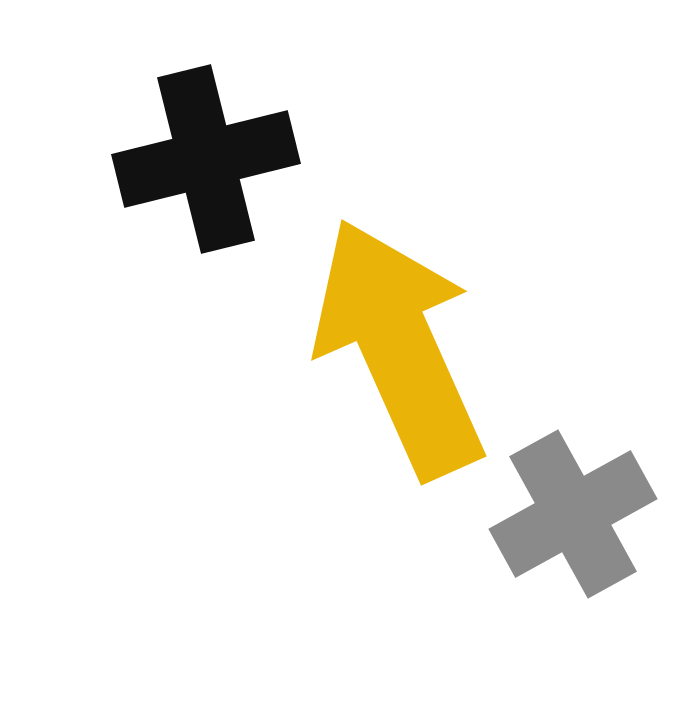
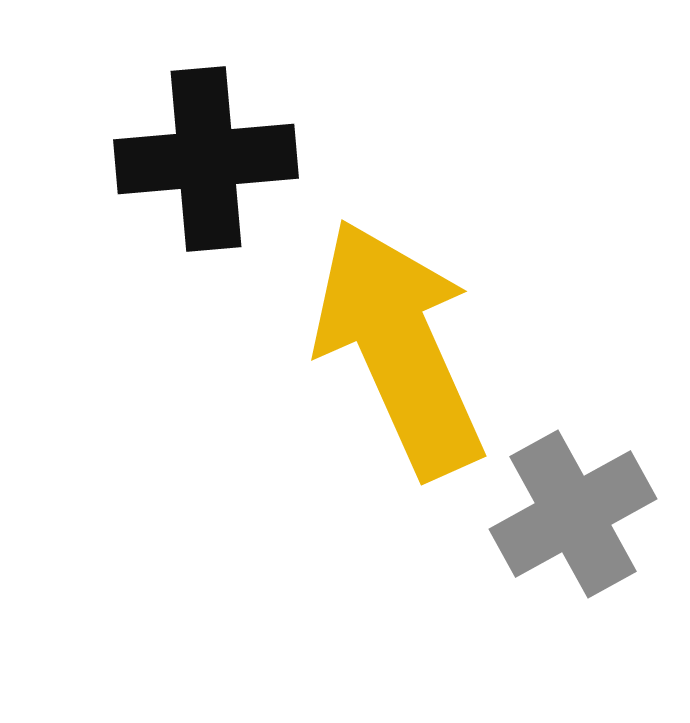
black cross: rotated 9 degrees clockwise
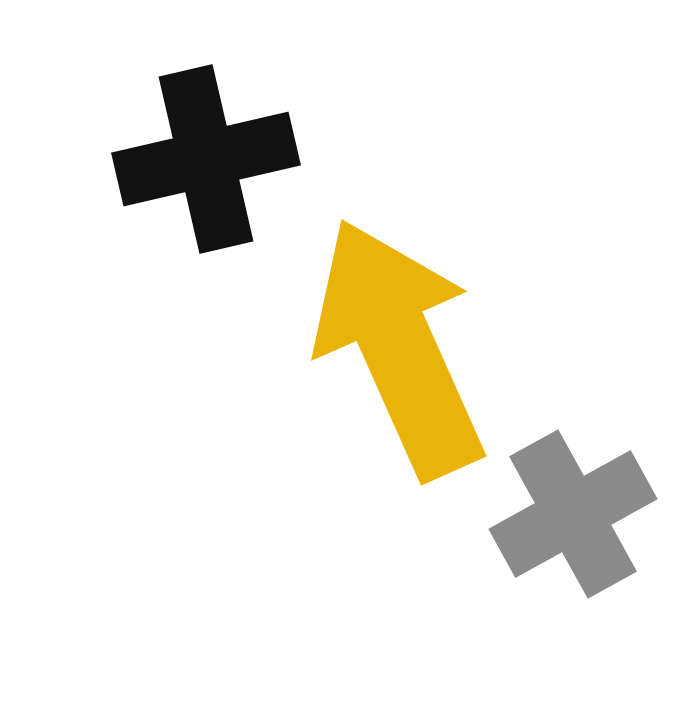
black cross: rotated 8 degrees counterclockwise
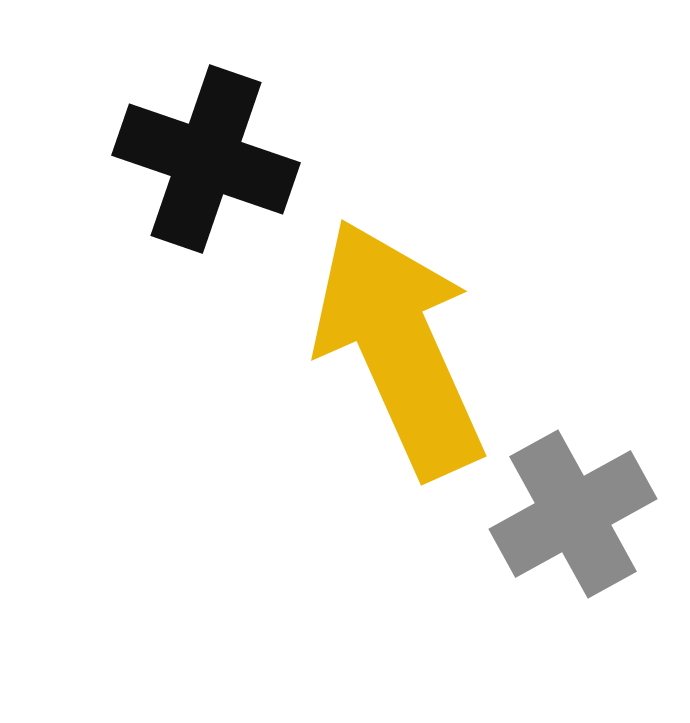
black cross: rotated 32 degrees clockwise
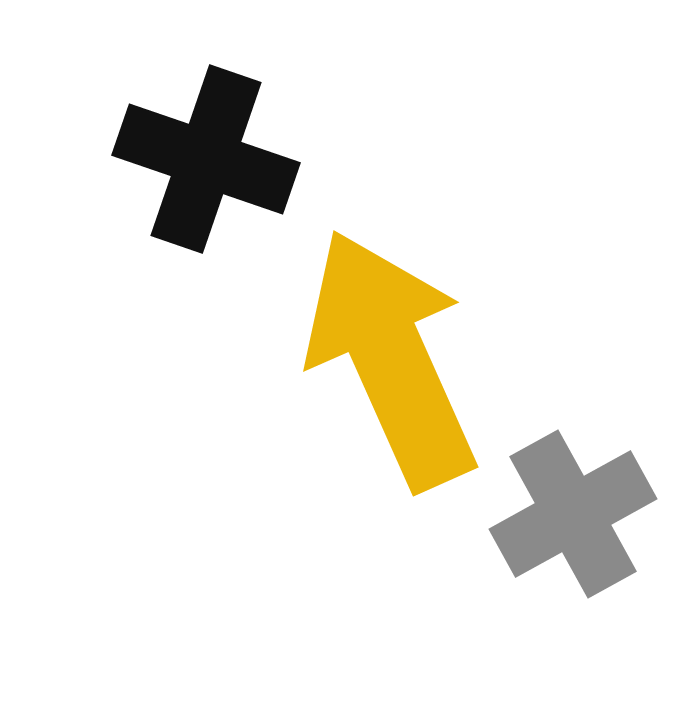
yellow arrow: moved 8 px left, 11 px down
